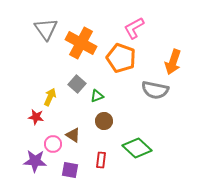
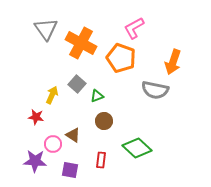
yellow arrow: moved 2 px right, 2 px up
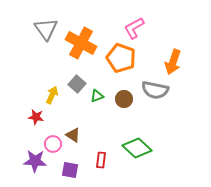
brown circle: moved 20 px right, 22 px up
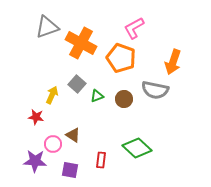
gray triangle: moved 1 px right, 2 px up; rotated 45 degrees clockwise
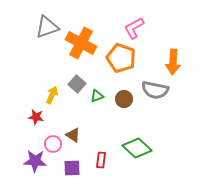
orange arrow: rotated 15 degrees counterclockwise
purple square: moved 2 px right, 2 px up; rotated 12 degrees counterclockwise
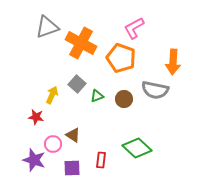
purple star: moved 1 px left, 1 px up; rotated 15 degrees clockwise
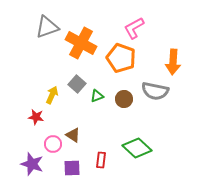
gray semicircle: moved 1 px down
purple star: moved 2 px left, 4 px down
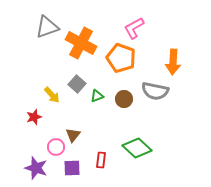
yellow arrow: rotated 114 degrees clockwise
red star: moved 2 px left; rotated 28 degrees counterclockwise
brown triangle: rotated 35 degrees clockwise
pink circle: moved 3 px right, 3 px down
purple star: moved 4 px right, 4 px down
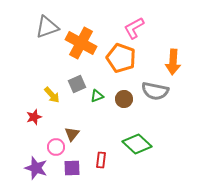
gray square: rotated 24 degrees clockwise
brown triangle: moved 1 px left, 1 px up
green diamond: moved 4 px up
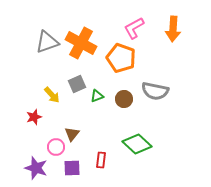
gray triangle: moved 15 px down
orange arrow: moved 33 px up
